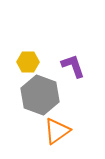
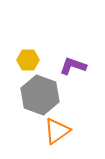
yellow hexagon: moved 2 px up
purple L-shape: rotated 52 degrees counterclockwise
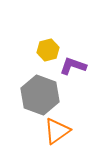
yellow hexagon: moved 20 px right, 10 px up; rotated 15 degrees counterclockwise
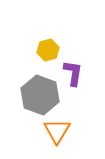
purple L-shape: moved 7 px down; rotated 80 degrees clockwise
orange triangle: rotated 24 degrees counterclockwise
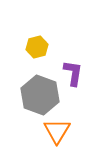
yellow hexagon: moved 11 px left, 3 px up
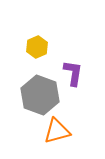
yellow hexagon: rotated 10 degrees counterclockwise
orange triangle: rotated 44 degrees clockwise
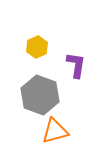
purple L-shape: moved 3 px right, 8 px up
orange triangle: moved 2 px left
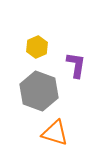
gray hexagon: moved 1 px left, 4 px up
orange triangle: moved 2 px down; rotated 32 degrees clockwise
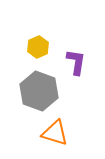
yellow hexagon: moved 1 px right
purple L-shape: moved 3 px up
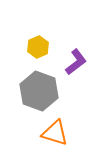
purple L-shape: rotated 44 degrees clockwise
